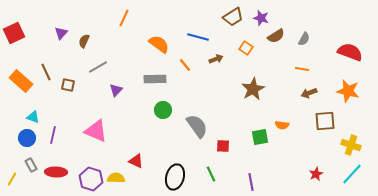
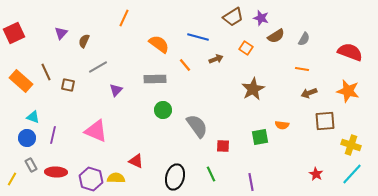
red star at (316, 174): rotated 16 degrees counterclockwise
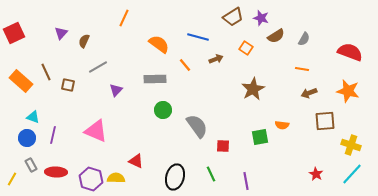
purple line at (251, 182): moved 5 px left, 1 px up
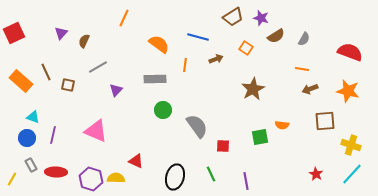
orange line at (185, 65): rotated 48 degrees clockwise
brown arrow at (309, 93): moved 1 px right, 4 px up
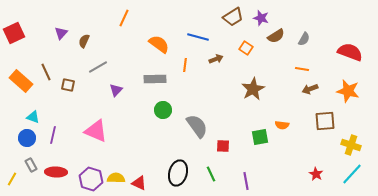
red triangle at (136, 161): moved 3 px right, 22 px down
black ellipse at (175, 177): moved 3 px right, 4 px up
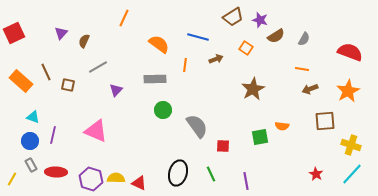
purple star at (261, 18): moved 1 px left, 2 px down
orange star at (348, 91): rotated 30 degrees clockwise
orange semicircle at (282, 125): moved 1 px down
blue circle at (27, 138): moved 3 px right, 3 px down
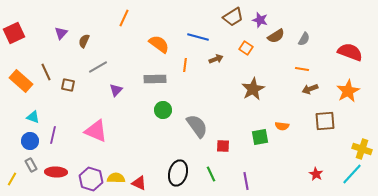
yellow cross at (351, 145): moved 11 px right, 4 px down
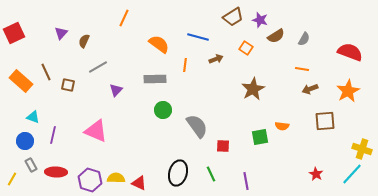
blue circle at (30, 141): moved 5 px left
purple hexagon at (91, 179): moved 1 px left, 1 px down
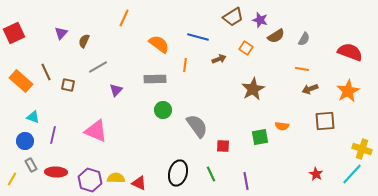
brown arrow at (216, 59): moved 3 px right
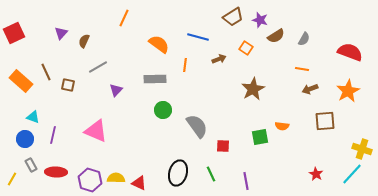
blue circle at (25, 141): moved 2 px up
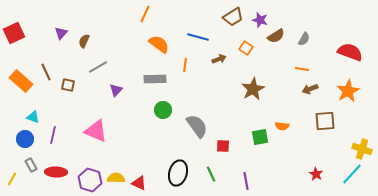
orange line at (124, 18): moved 21 px right, 4 px up
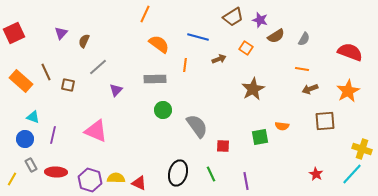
gray line at (98, 67): rotated 12 degrees counterclockwise
